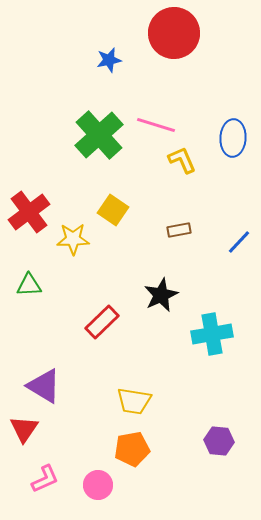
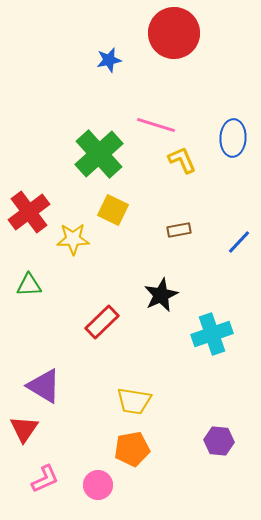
green cross: moved 19 px down
yellow square: rotated 8 degrees counterclockwise
cyan cross: rotated 9 degrees counterclockwise
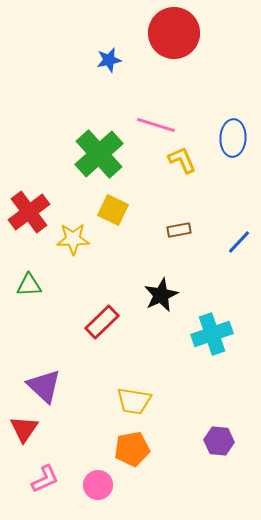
purple triangle: rotated 12 degrees clockwise
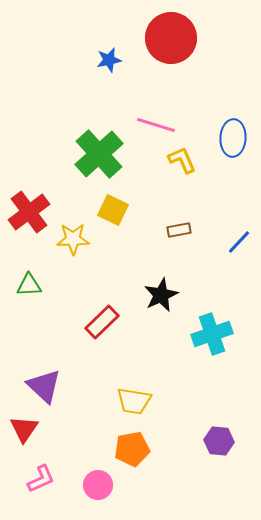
red circle: moved 3 px left, 5 px down
pink L-shape: moved 4 px left
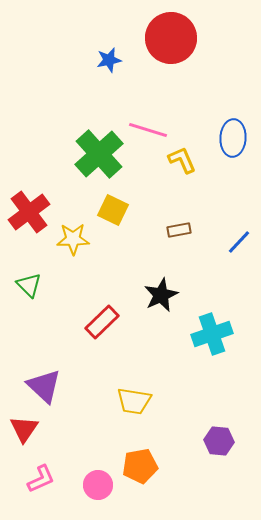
pink line: moved 8 px left, 5 px down
green triangle: rotated 48 degrees clockwise
orange pentagon: moved 8 px right, 17 px down
